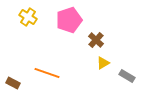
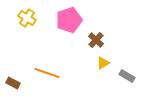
yellow cross: moved 1 px left, 1 px down
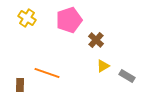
yellow triangle: moved 3 px down
brown rectangle: moved 7 px right, 2 px down; rotated 64 degrees clockwise
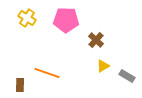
pink pentagon: moved 3 px left; rotated 20 degrees clockwise
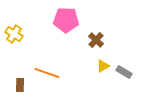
yellow cross: moved 13 px left, 16 px down
gray rectangle: moved 3 px left, 4 px up
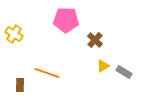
brown cross: moved 1 px left
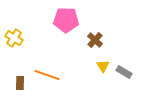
yellow cross: moved 4 px down
yellow triangle: rotated 32 degrees counterclockwise
orange line: moved 2 px down
brown rectangle: moved 2 px up
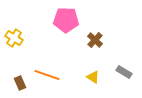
yellow triangle: moved 10 px left, 11 px down; rotated 24 degrees counterclockwise
brown rectangle: rotated 24 degrees counterclockwise
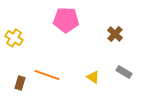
brown cross: moved 20 px right, 6 px up
brown rectangle: rotated 40 degrees clockwise
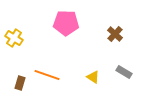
pink pentagon: moved 3 px down
